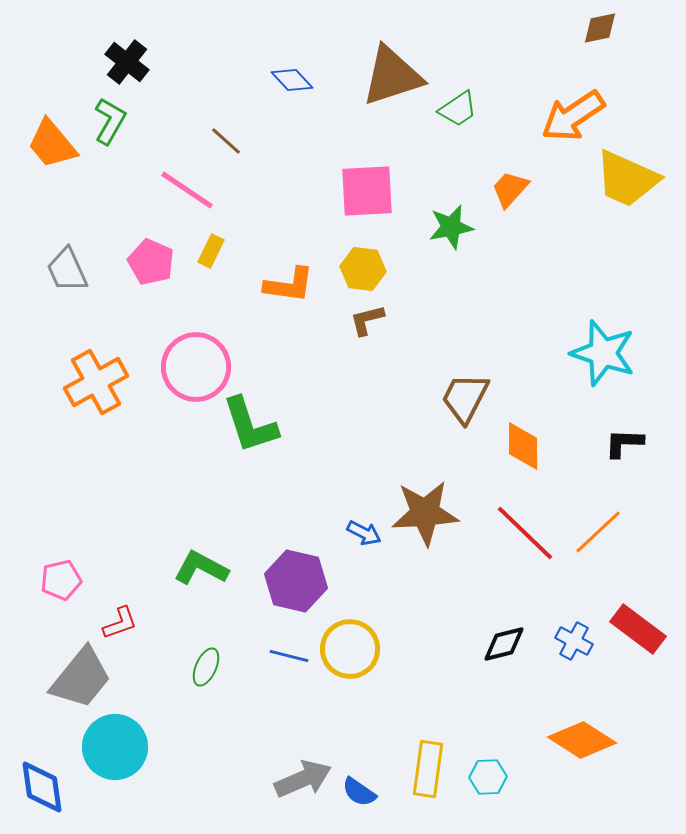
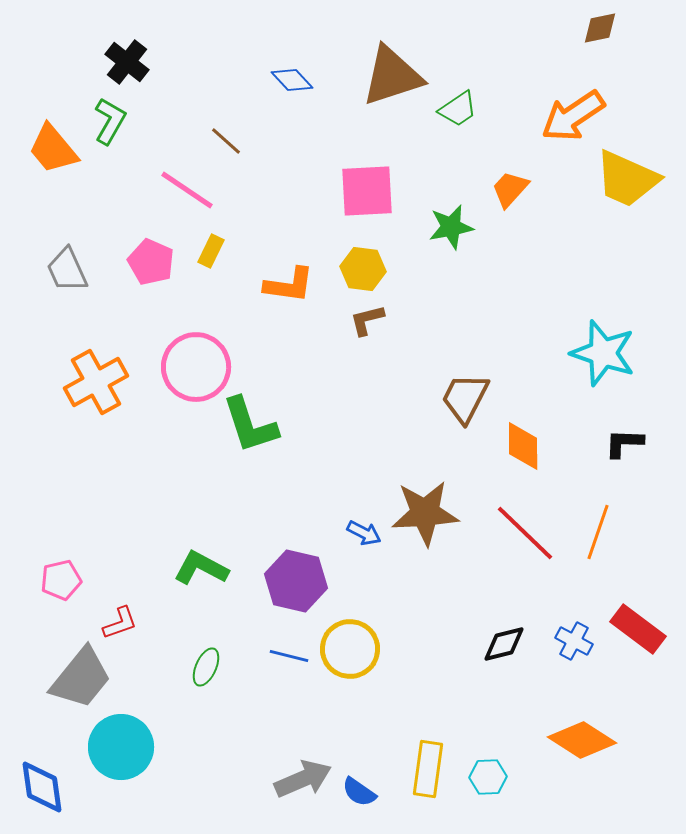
orange trapezoid at (52, 144): moved 1 px right, 5 px down
orange line at (598, 532): rotated 28 degrees counterclockwise
cyan circle at (115, 747): moved 6 px right
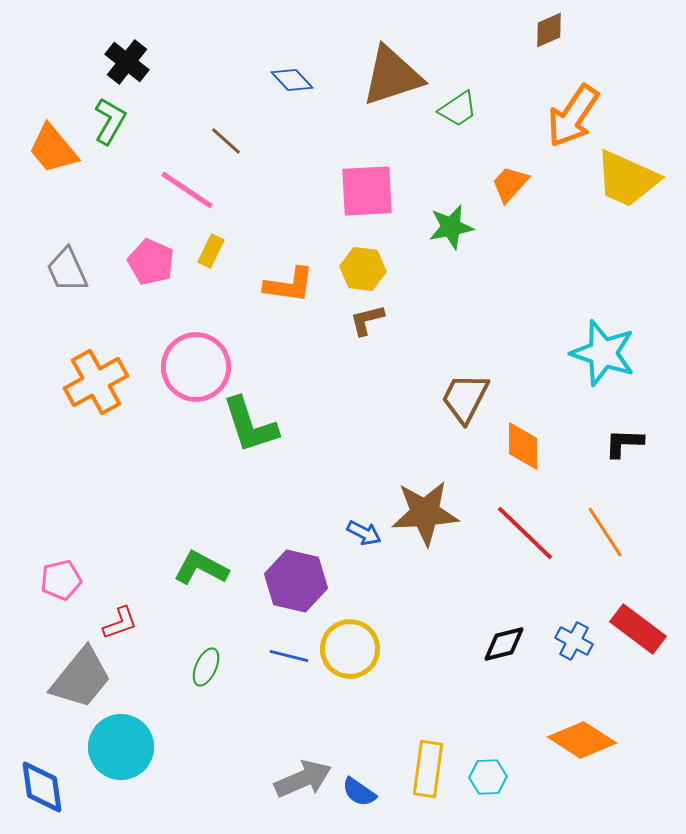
brown diamond at (600, 28): moved 51 px left, 2 px down; rotated 12 degrees counterclockwise
orange arrow at (573, 116): rotated 22 degrees counterclockwise
orange trapezoid at (510, 189): moved 5 px up
orange line at (598, 532): moved 7 px right; rotated 52 degrees counterclockwise
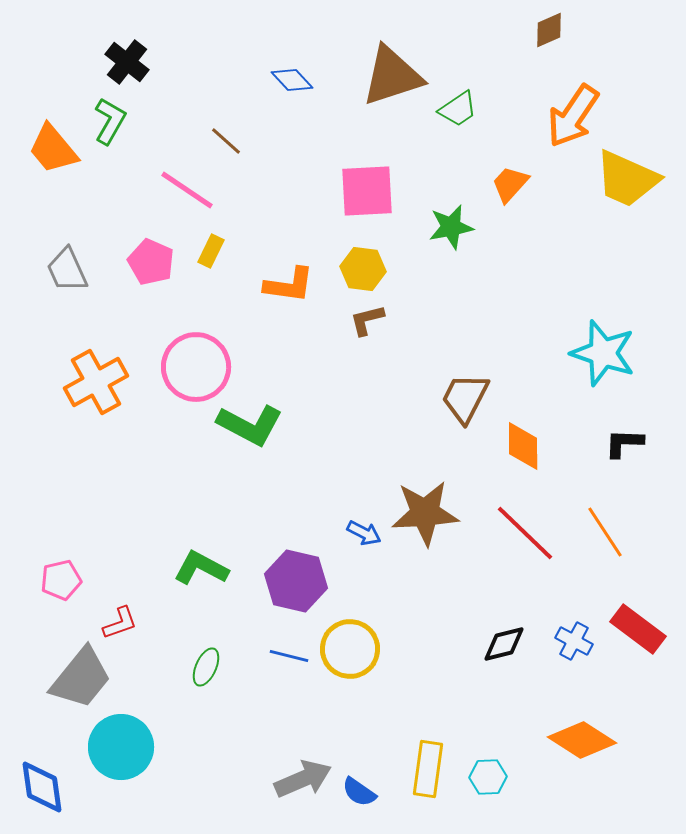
green L-shape at (250, 425): rotated 44 degrees counterclockwise
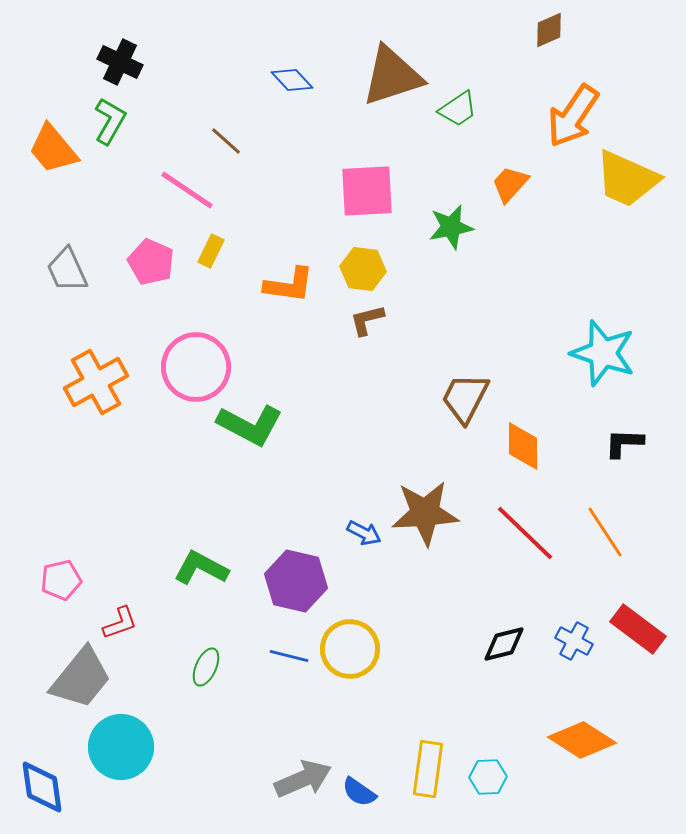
black cross at (127, 62): moved 7 px left; rotated 12 degrees counterclockwise
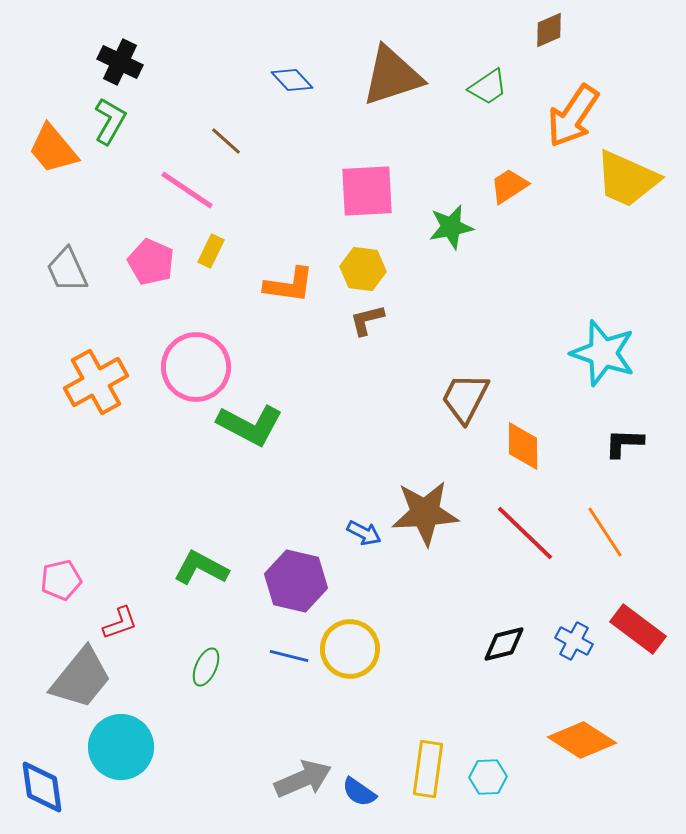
green trapezoid at (458, 109): moved 30 px right, 22 px up
orange trapezoid at (510, 184): moved 1 px left, 2 px down; rotated 15 degrees clockwise
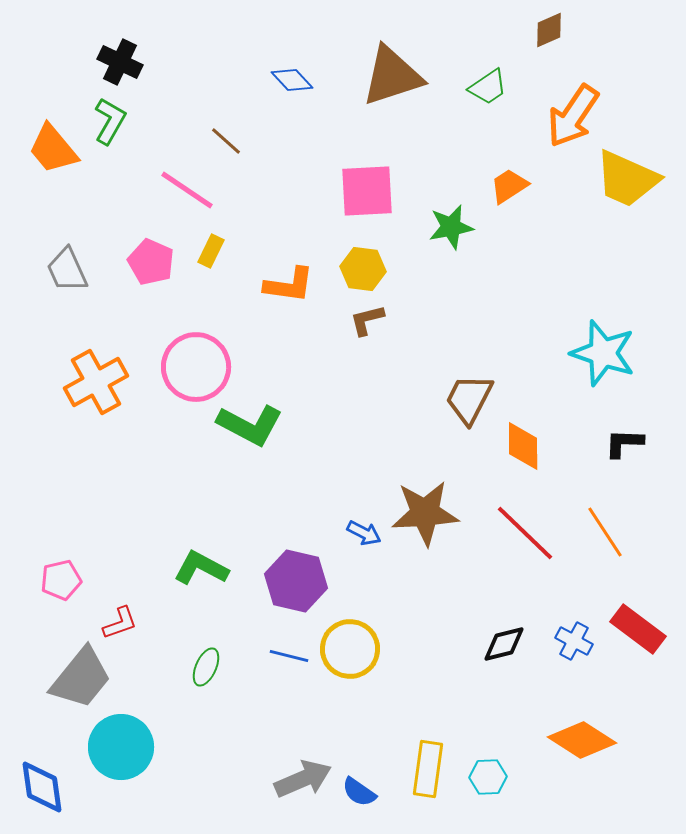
brown trapezoid at (465, 398): moved 4 px right, 1 px down
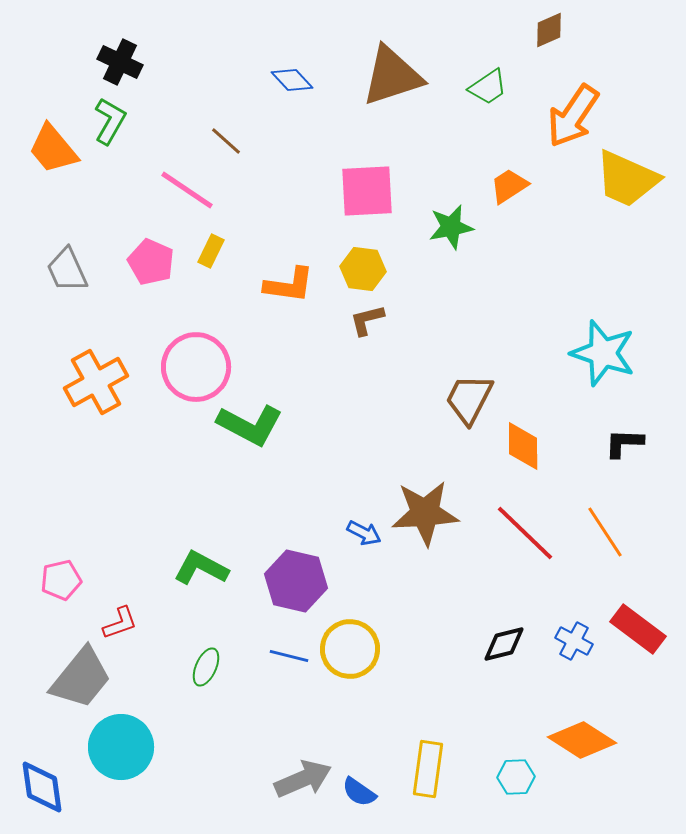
cyan hexagon at (488, 777): moved 28 px right
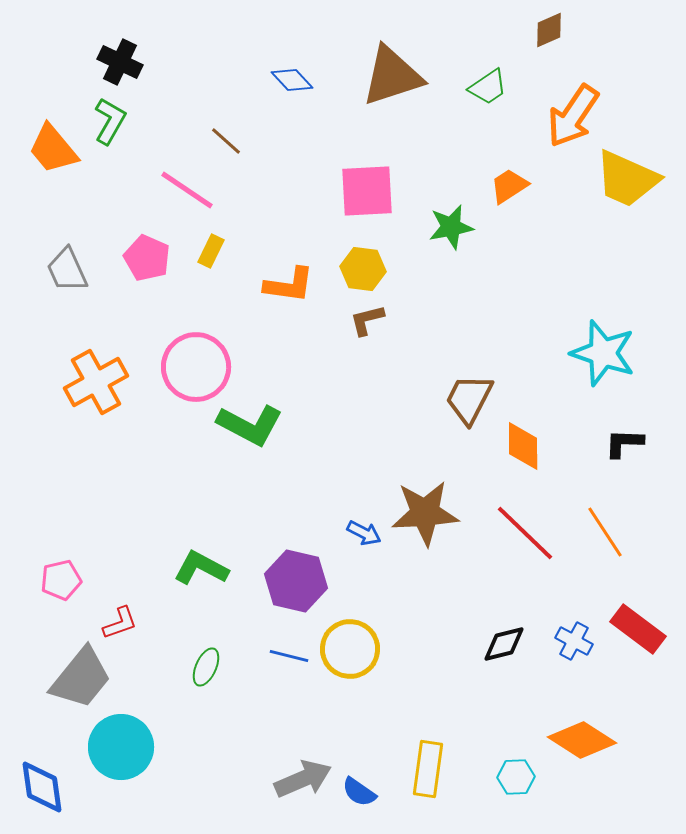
pink pentagon at (151, 262): moved 4 px left, 4 px up
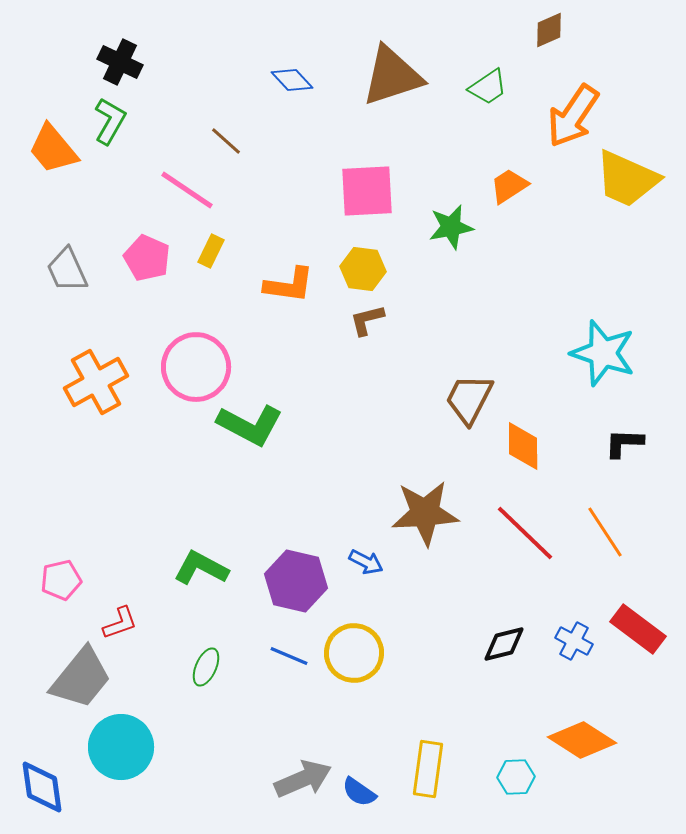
blue arrow at (364, 533): moved 2 px right, 29 px down
yellow circle at (350, 649): moved 4 px right, 4 px down
blue line at (289, 656): rotated 9 degrees clockwise
